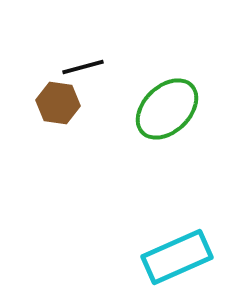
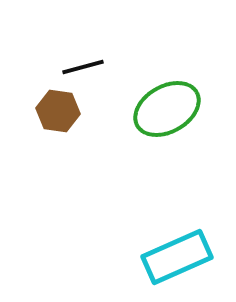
brown hexagon: moved 8 px down
green ellipse: rotated 14 degrees clockwise
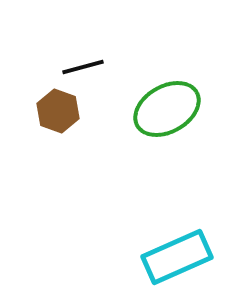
brown hexagon: rotated 12 degrees clockwise
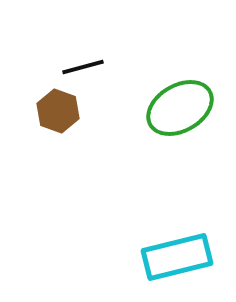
green ellipse: moved 13 px right, 1 px up
cyan rectangle: rotated 10 degrees clockwise
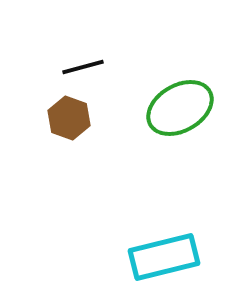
brown hexagon: moved 11 px right, 7 px down
cyan rectangle: moved 13 px left
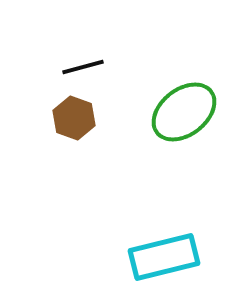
green ellipse: moved 4 px right, 4 px down; rotated 8 degrees counterclockwise
brown hexagon: moved 5 px right
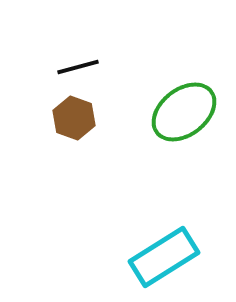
black line: moved 5 px left
cyan rectangle: rotated 18 degrees counterclockwise
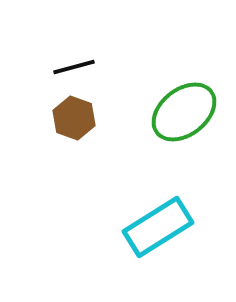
black line: moved 4 px left
cyan rectangle: moved 6 px left, 30 px up
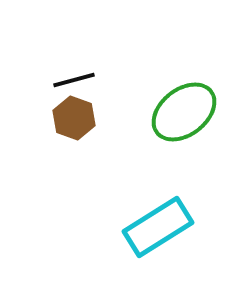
black line: moved 13 px down
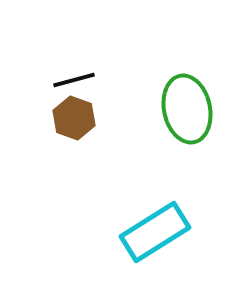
green ellipse: moved 3 px right, 3 px up; rotated 64 degrees counterclockwise
cyan rectangle: moved 3 px left, 5 px down
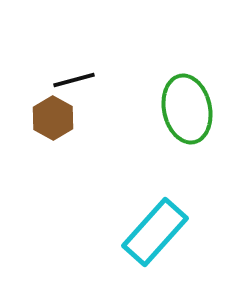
brown hexagon: moved 21 px left; rotated 9 degrees clockwise
cyan rectangle: rotated 16 degrees counterclockwise
